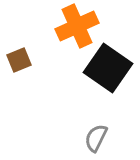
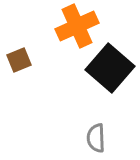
black square: moved 2 px right; rotated 6 degrees clockwise
gray semicircle: rotated 28 degrees counterclockwise
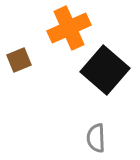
orange cross: moved 8 px left, 2 px down
black square: moved 5 px left, 2 px down
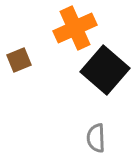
orange cross: moved 6 px right
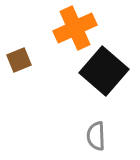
black square: moved 1 px left, 1 px down
gray semicircle: moved 2 px up
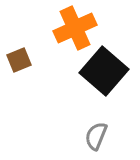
gray semicircle: rotated 24 degrees clockwise
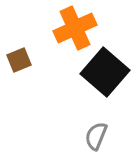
black square: moved 1 px right, 1 px down
